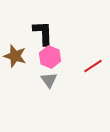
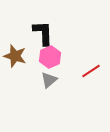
pink hexagon: rotated 15 degrees clockwise
red line: moved 2 px left, 5 px down
gray triangle: rotated 24 degrees clockwise
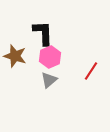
red line: rotated 24 degrees counterclockwise
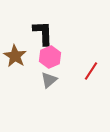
brown star: rotated 15 degrees clockwise
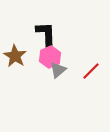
black L-shape: moved 3 px right, 1 px down
red line: rotated 12 degrees clockwise
gray triangle: moved 9 px right, 10 px up
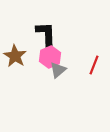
red line: moved 3 px right, 6 px up; rotated 24 degrees counterclockwise
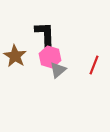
black L-shape: moved 1 px left
pink hexagon: rotated 20 degrees counterclockwise
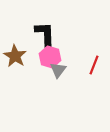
gray triangle: rotated 12 degrees counterclockwise
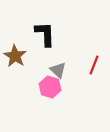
pink hexagon: moved 30 px down
gray triangle: rotated 24 degrees counterclockwise
